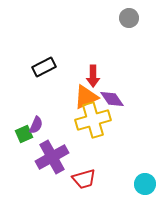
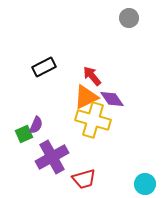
red arrow: moved 1 px left; rotated 140 degrees clockwise
yellow cross: rotated 32 degrees clockwise
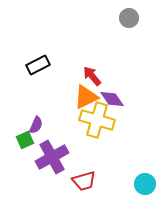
black rectangle: moved 6 px left, 2 px up
yellow cross: moved 4 px right
green square: moved 1 px right, 6 px down
red trapezoid: moved 2 px down
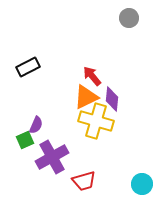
black rectangle: moved 10 px left, 2 px down
purple diamond: rotated 40 degrees clockwise
yellow cross: moved 1 px left, 1 px down
cyan circle: moved 3 px left
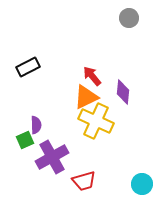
purple diamond: moved 11 px right, 7 px up
yellow cross: rotated 8 degrees clockwise
purple semicircle: rotated 24 degrees counterclockwise
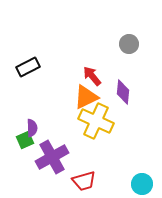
gray circle: moved 26 px down
purple semicircle: moved 4 px left, 3 px down
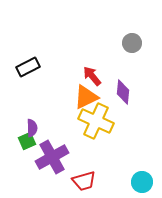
gray circle: moved 3 px right, 1 px up
green square: moved 2 px right, 1 px down
cyan circle: moved 2 px up
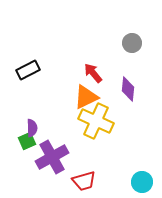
black rectangle: moved 3 px down
red arrow: moved 1 px right, 3 px up
purple diamond: moved 5 px right, 3 px up
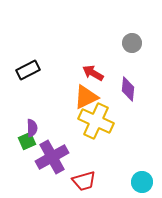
red arrow: rotated 20 degrees counterclockwise
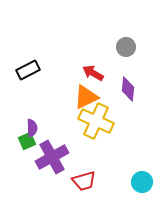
gray circle: moved 6 px left, 4 px down
